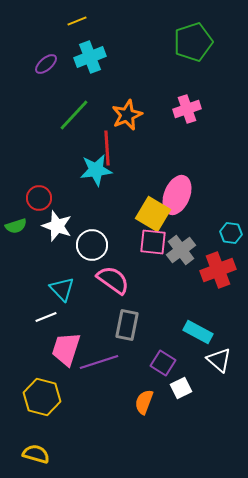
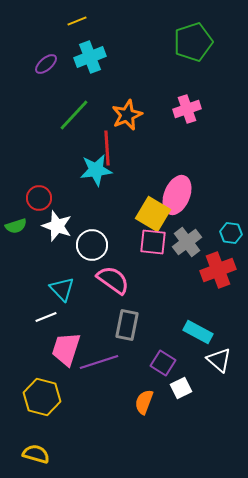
gray cross: moved 6 px right, 8 px up
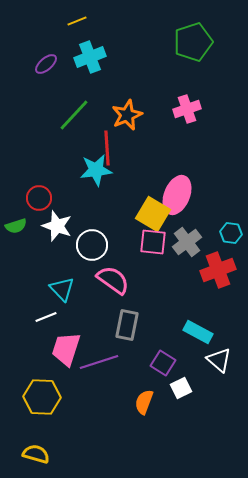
yellow hexagon: rotated 12 degrees counterclockwise
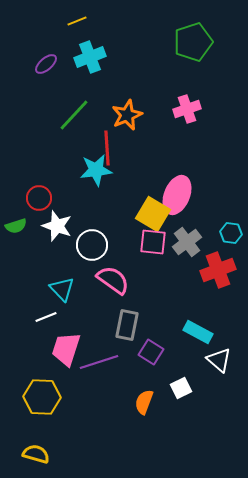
purple square: moved 12 px left, 11 px up
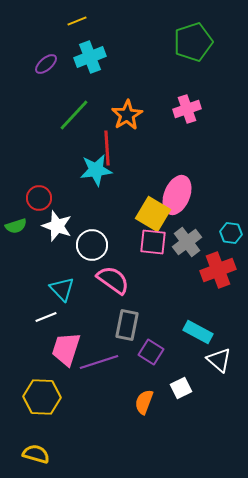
orange star: rotated 8 degrees counterclockwise
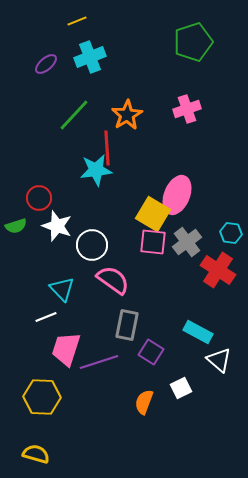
red cross: rotated 36 degrees counterclockwise
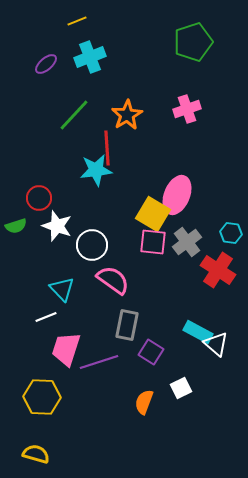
white triangle: moved 3 px left, 16 px up
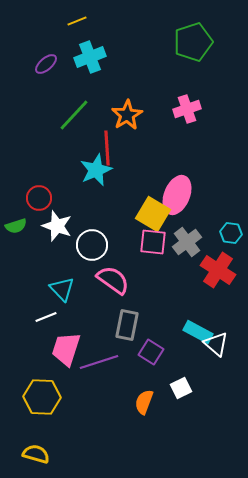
cyan star: rotated 16 degrees counterclockwise
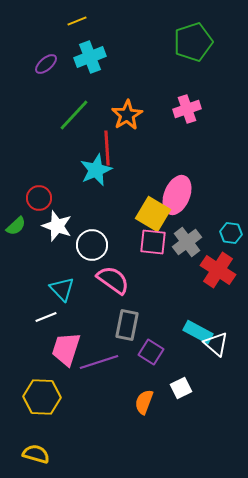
green semicircle: rotated 25 degrees counterclockwise
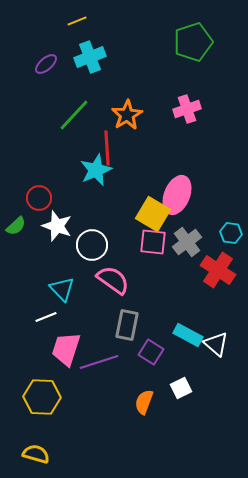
cyan rectangle: moved 10 px left, 3 px down
